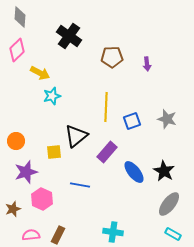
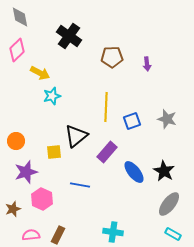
gray diamond: rotated 15 degrees counterclockwise
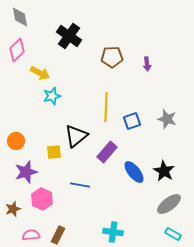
gray ellipse: rotated 15 degrees clockwise
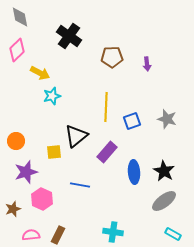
blue ellipse: rotated 35 degrees clockwise
gray ellipse: moved 5 px left, 3 px up
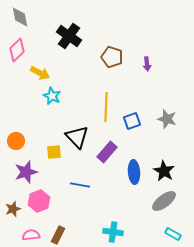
brown pentagon: rotated 20 degrees clockwise
cyan star: rotated 30 degrees counterclockwise
black triangle: moved 1 px right, 1 px down; rotated 35 degrees counterclockwise
pink hexagon: moved 3 px left, 2 px down; rotated 15 degrees clockwise
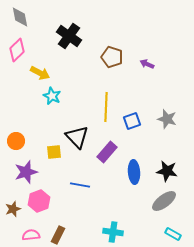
purple arrow: rotated 120 degrees clockwise
black star: moved 3 px right; rotated 20 degrees counterclockwise
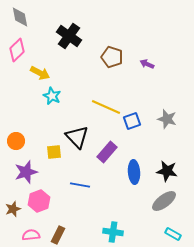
yellow line: rotated 68 degrees counterclockwise
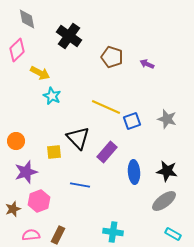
gray diamond: moved 7 px right, 2 px down
black triangle: moved 1 px right, 1 px down
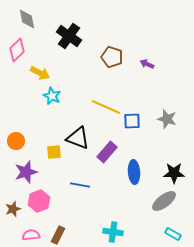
blue square: rotated 18 degrees clockwise
black triangle: rotated 25 degrees counterclockwise
black star: moved 7 px right, 2 px down; rotated 10 degrees counterclockwise
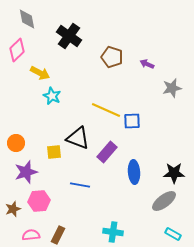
yellow line: moved 3 px down
gray star: moved 5 px right, 31 px up; rotated 30 degrees counterclockwise
orange circle: moved 2 px down
pink hexagon: rotated 15 degrees clockwise
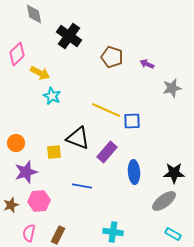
gray diamond: moved 7 px right, 5 px up
pink diamond: moved 4 px down
blue line: moved 2 px right, 1 px down
brown star: moved 2 px left, 4 px up
pink semicircle: moved 2 px left, 2 px up; rotated 72 degrees counterclockwise
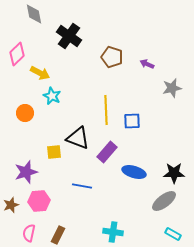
yellow line: rotated 64 degrees clockwise
orange circle: moved 9 px right, 30 px up
blue ellipse: rotated 70 degrees counterclockwise
